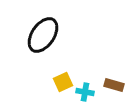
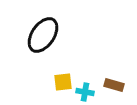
yellow square: rotated 18 degrees clockwise
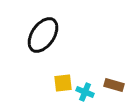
yellow square: moved 1 px down
cyan cross: rotated 12 degrees clockwise
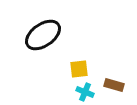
black ellipse: rotated 21 degrees clockwise
yellow square: moved 16 px right, 14 px up
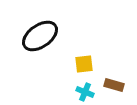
black ellipse: moved 3 px left, 1 px down
yellow square: moved 5 px right, 5 px up
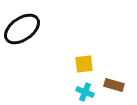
black ellipse: moved 18 px left, 7 px up
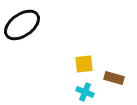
black ellipse: moved 4 px up
brown rectangle: moved 7 px up
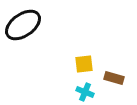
black ellipse: moved 1 px right
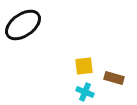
yellow square: moved 2 px down
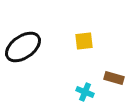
black ellipse: moved 22 px down
yellow square: moved 25 px up
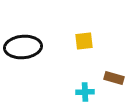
black ellipse: rotated 30 degrees clockwise
cyan cross: rotated 24 degrees counterclockwise
